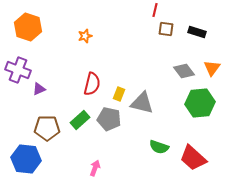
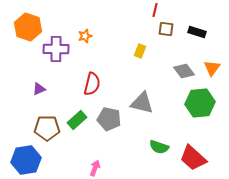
purple cross: moved 38 px right, 21 px up; rotated 20 degrees counterclockwise
yellow rectangle: moved 21 px right, 43 px up
green rectangle: moved 3 px left
blue hexagon: moved 1 px down; rotated 16 degrees counterclockwise
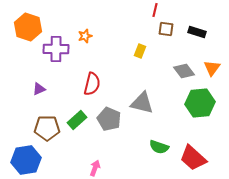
gray pentagon: rotated 10 degrees clockwise
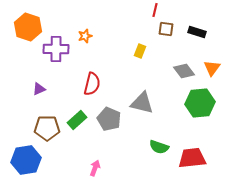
red trapezoid: moved 1 px left; rotated 132 degrees clockwise
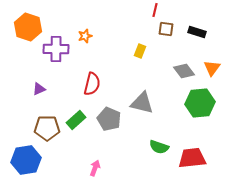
green rectangle: moved 1 px left
